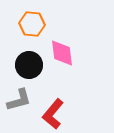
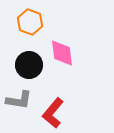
orange hexagon: moved 2 px left, 2 px up; rotated 15 degrees clockwise
gray L-shape: rotated 24 degrees clockwise
red L-shape: moved 1 px up
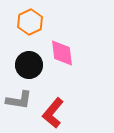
orange hexagon: rotated 15 degrees clockwise
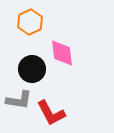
black circle: moved 3 px right, 4 px down
red L-shape: moved 2 px left; rotated 68 degrees counterclockwise
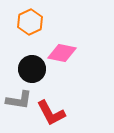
pink diamond: rotated 72 degrees counterclockwise
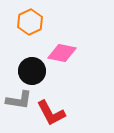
black circle: moved 2 px down
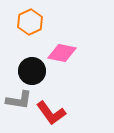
red L-shape: rotated 8 degrees counterclockwise
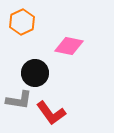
orange hexagon: moved 8 px left
pink diamond: moved 7 px right, 7 px up
black circle: moved 3 px right, 2 px down
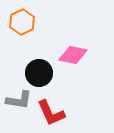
pink diamond: moved 4 px right, 9 px down
black circle: moved 4 px right
red L-shape: rotated 12 degrees clockwise
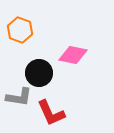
orange hexagon: moved 2 px left, 8 px down; rotated 15 degrees counterclockwise
gray L-shape: moved 3 px up
